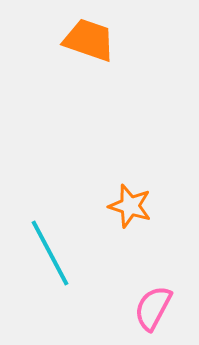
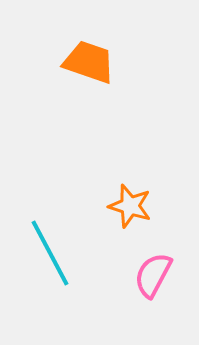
orange trapezoid: moved 22 px down
pink semicircle: moved 33 px up
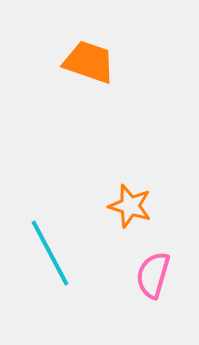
pink semicircle: rotated 12 degrees counterclockwise
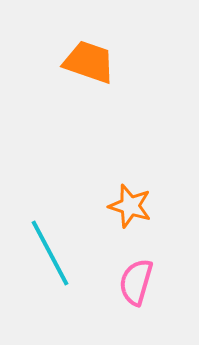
pink semicircle: moved 17 px left, 7 px down
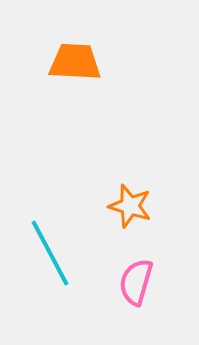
orange trapezoid: moved 14 px left; rotated 16 degrees counterclockwise
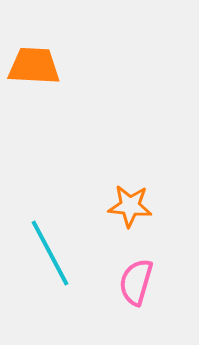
orange trapezoid: moved 41 px left, 4 px down
orange star: rotated 12 degrees counterclockwise
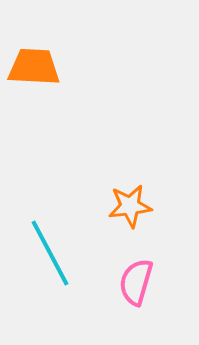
orange trapezoid: moved 1 px down
orange star: rotated 12 degrees counterclockwise
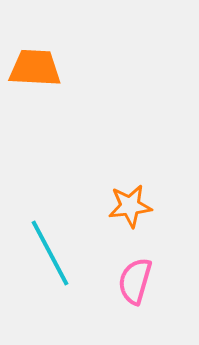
orange trapezoid: moved 1 px right, 1 px down
pink semicircle: moved 1 px left, 1 px up
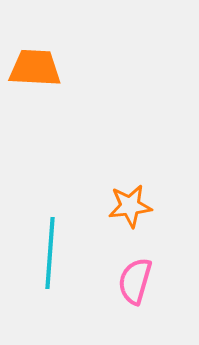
cyan line: rotated 32 degrees clockwise
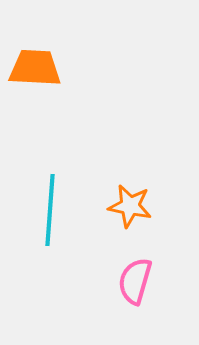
orange star: rotated 18 degrees clockwise
cyan line: moved 43 px up
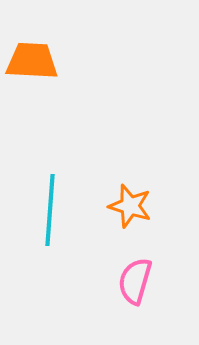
orange trapezoid: moved 3 px left, 7 px up
orange star: rotated 6 degrees clockwise
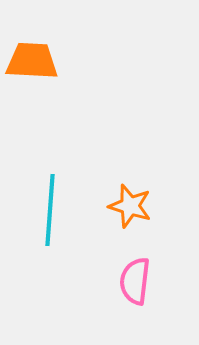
pink semicircle: rotated 9 degrees counterclockwise
